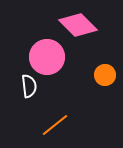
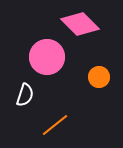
pink diamond: moved 2 px right, 1 px up
orange circle: moved 6 px left, 2 px down
white semicircle: moved 4 px left, 9 px down; rotated 25 degrees clockwise
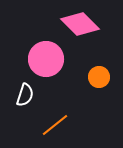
pink circle: moved 1 px left, 2 px down
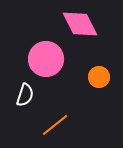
pink diamond: rotated 18 degrees clockwise
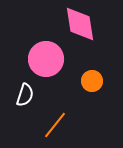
pink diamond: rotated 18 degrees clockwise
orange circle: moved 7 px left, 4 px down
orange line: rotated 12 degrees counterclockwise
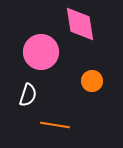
pink circle: moved 5 px left, 7 px up
white semicircle: moved 3 px right
orange line: rotated 60 degrees clockwise
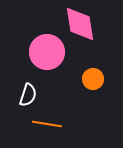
pink circle: moved 6 px right
orange circle: moved 1 px right, 2 px up
orange line: moved 8 px left, 1 px up
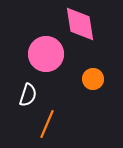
pink circle: moved 1 px left, 2 px down
orange line: rotated 76 degrees counterclockwise
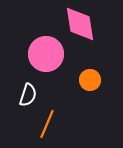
orange circle: moved 3 px left, 1 px down
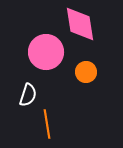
pink circle: moved 2 px up
orange circle: moved 4 px left, 8 px up
orange line: rotated 32 degrees counterclockwise
